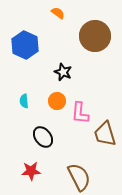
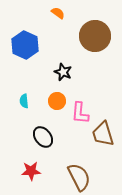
brown trapezoid: moved 2 px left
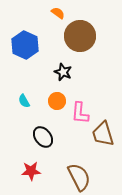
brown circle: moved 15 px left
cyan semicircle: rotated 24 degrees counterclockwise
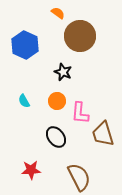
black ellipse: moved 13 px right
red star: moved 1 px up
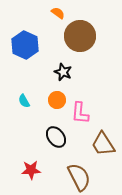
orange circle: moved 1 px up
brown trapezoid: moved 10 px down; rotated 16 degrees counterclockwise
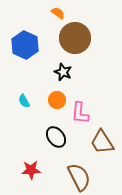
brown circle: moved 5 px left, 2 px down
brown trapezoid: moved 1 px left, 2 px up
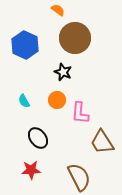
orange semicircle: moved 3 px up
black ellipse: moved 18 px left, 1 px down
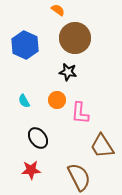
black star: moved 5 px right; rotated 12 degrees counterclockwise
brown trapezoid: moved 4 px down
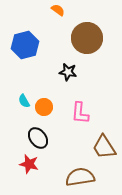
brown circle: moved 12 px right
blue hexagon: rotated 20 degrees clockwise
orange circle: moved 13 px left, 7 px down
brown trapezoid: moved 2 px right, 1 px down
red star: moved 2 px left, 6 px up; rotated 18 degrees clockwise
brown semicircle: moved 1 px right; rotated 72 degrees counterclockwise
